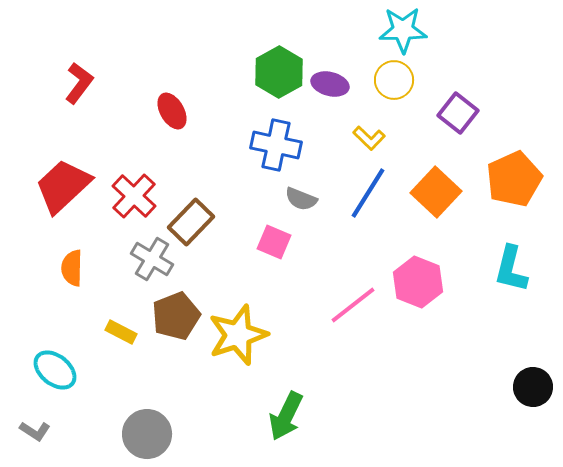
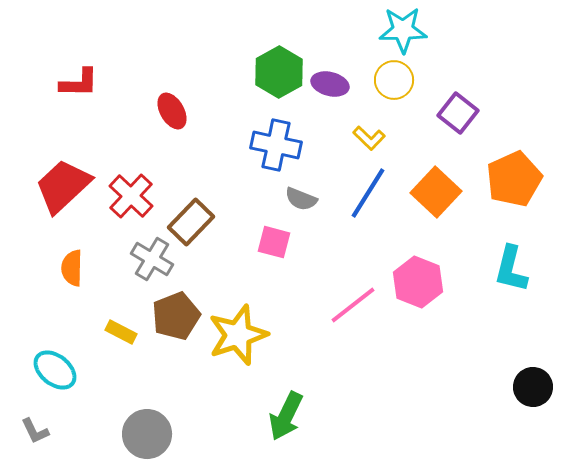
red L-shape: rotated 54 degrees clockwise
red cross: moved 3 px left
pink square: rotated 8 degrees counterclockwise
gray L-shape: rotated 32 degrees clockwise
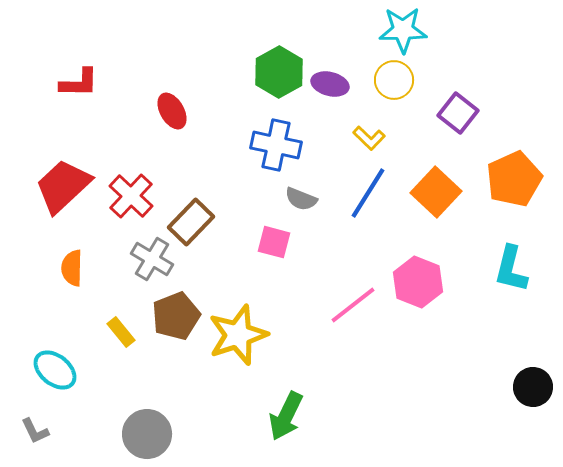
yellow rectangle: rotated 24 degrees clockwise
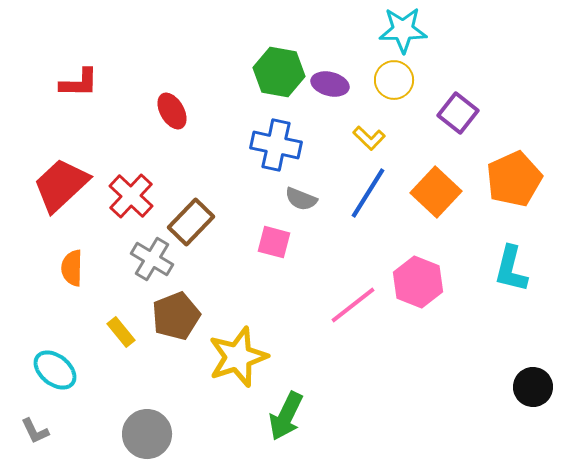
green hexagon: rotated 21 degrees counterclockwise
red trapezoid: moved 2 px left, 1 px up
yellow star: moved 22 px down
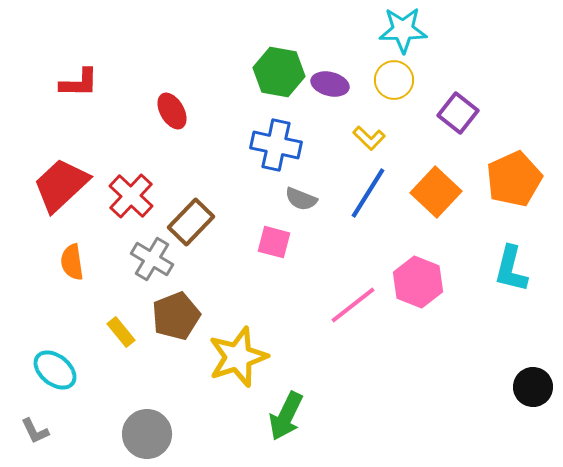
orange semicircle: moved 6 px up; rotated 9 degrees counterclockwise
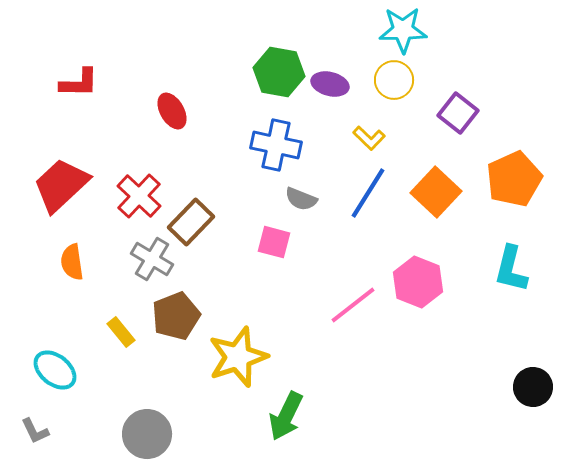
red cross: moved 8 px right
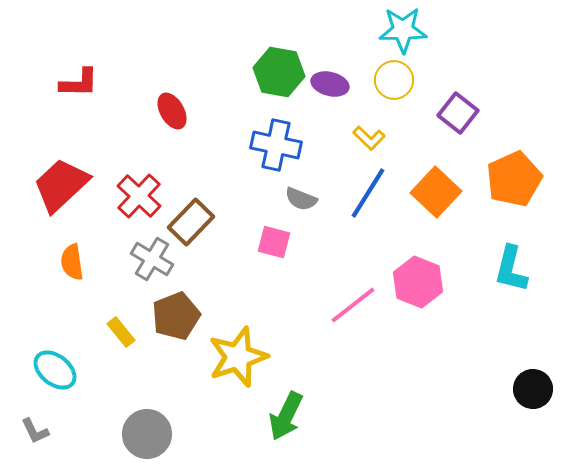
black circle: moved 2 px down
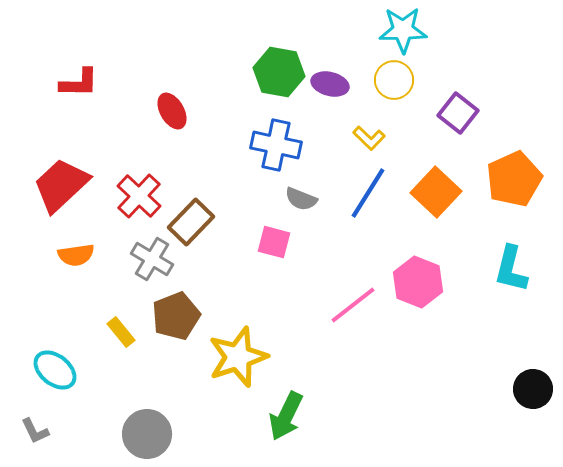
orange semicircle: moved 4 px right, 7 px up; rotated 90 degrees counterclockwise
